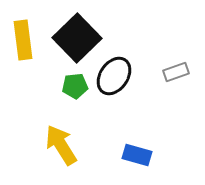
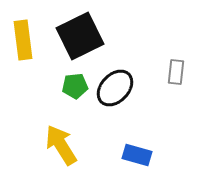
black square: moved 3 px right, 2 px up; rotated 18 degrees clockwise
gray rectangle: rotated 65 degrees counterclockwise
black ellipse: moved 1 px right, 12 px down; rotated 9 degrees clockwise
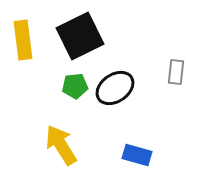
black ellipse: rotated 12 degrees clockwise
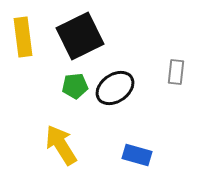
yellow rectangle: moved 3 px up
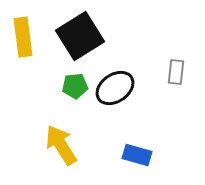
black square: rotated 6 degrees counterclockwise
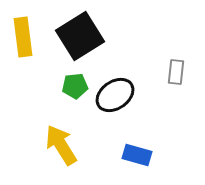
black ellipse: moved 7 px down
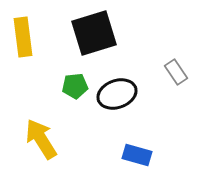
black square: moved 14 px right, 3 px up; rotated 15 degrees clockwise
gray rectangle: rotated 40 degrees counterclockwise
black ellipse: moved 2 px right, 1 px up; rotated 15 degrees clockwise
yellow arrow: moved 20 px left, 6 px up
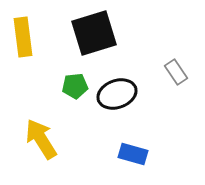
blue rectangle: moved 4 px left, 1 px up
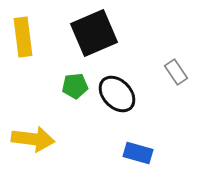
black square: rotated 6 degrees counterclockwise
black ellipse: rotated 66 degrees clockwise
yellow arrow: moved 8 px left; rotated 129 degrees clockwise
blue rectangle: moved 5 px right, 1 px up
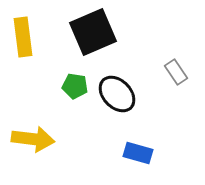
black square: moved 1 px left, 1 px up
green pentagon: rotated 15 degrees clockwise
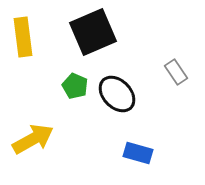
green pentagon: rotated 15 degrees clockwise
yellow arrow: rotated 36 degrees counterclockwise
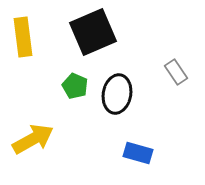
black ellipse: rotated 54 degrees clockwise
